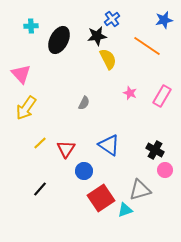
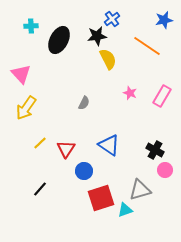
red square: rotated 16 degrees clockwise
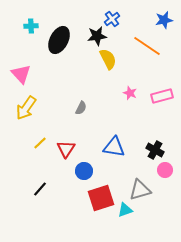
pink rectangle: rotated 45 degrees clockwise
gray semicircle: moved 3 px left, 5 px down
blue triangle: moved 5 px right, 2 px down; rotated 25 degrees counterclockwise
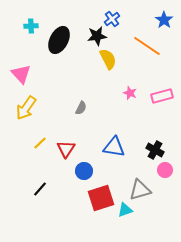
blue star: rotated 24 degrees counterclockwise
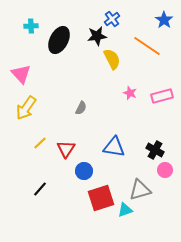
yellow semicircle: moved 4 px right
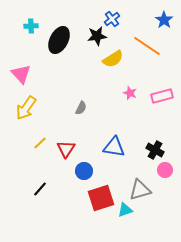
yellow semicircle: moved 1 px right; rotated 85 degrees clockwise
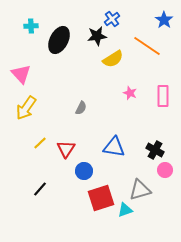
pink rectangle: moved 1 px right; rotated 75 degrees counterclockwise
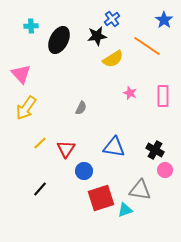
gray triangle: rotated 25 degrees clockwise
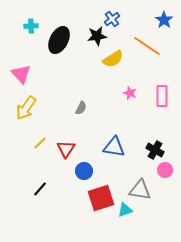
pink rectangle: moved 1 px left
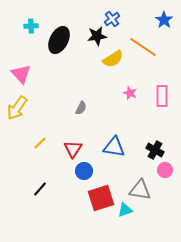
orange line: moved 4 px left, 1 px down
yellow arrow: moved 9 px left
red triangle: moved 7 px right
